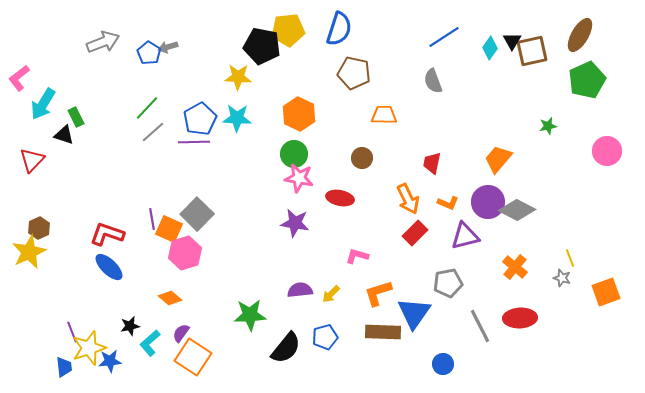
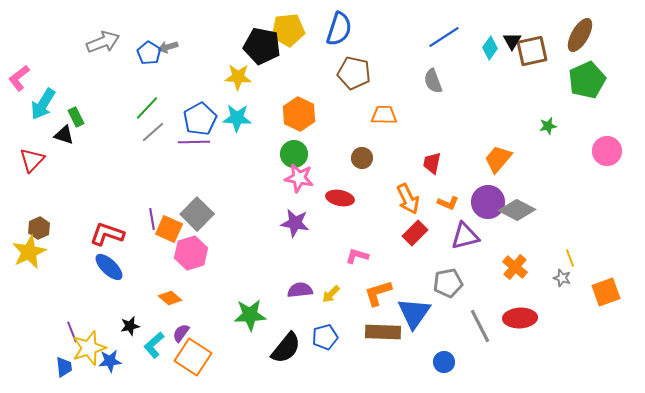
pink hexagon at (185, 253): moved 6 px right
cyan L-shape at (150, 343): moved 4 px right, 2 px down
blue circle at (443, 364): moved 1 px right, 2 px up
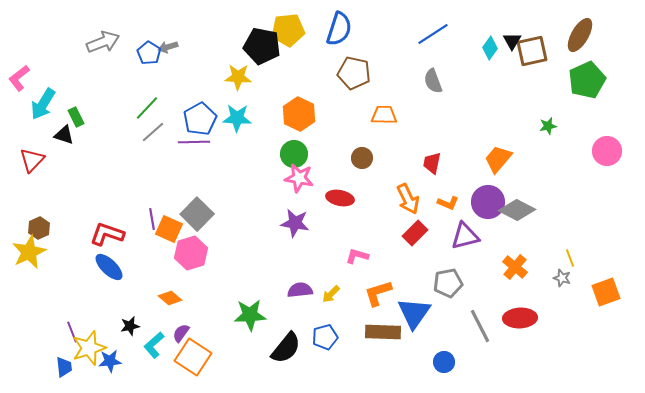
blue line at (444, 37): moved 11 px left, 3 px up
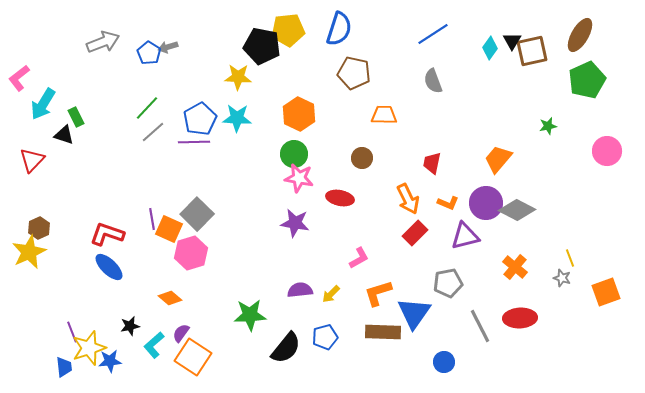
purple circle at (488, 202): moved 2 px left, 1 px down
pink L-shape at (357, 256): moved 2 px right, 2 px down; rotated 135 degrees clockwise
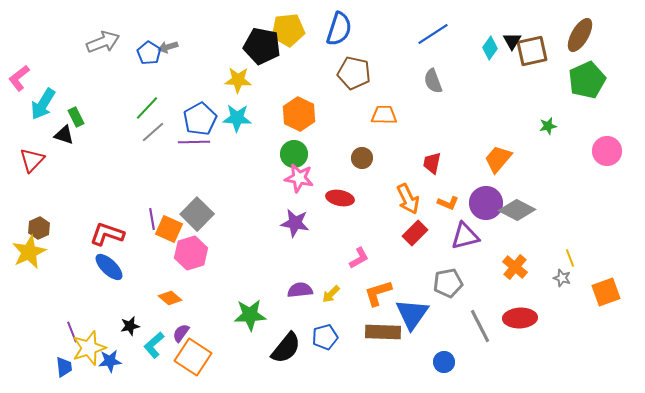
yellow star at (238, 77): moved 3 px down
blue triangle at (414, 313): moved 2 px left, 1 px down
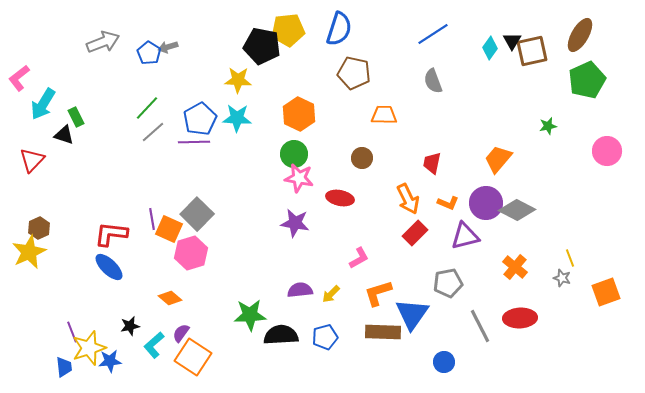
red L-shape at (107, 234): moved 4 px right; rotated 12 degrees counterclockwise
black semicircle at (286, 348): moved 5 px left, 13 px up; rotated 132 degrees counterclockwise
